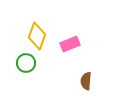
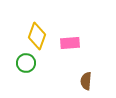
pink rectangle: moved 1 px up; rotated 18 degrees clockwise
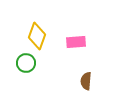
pink rectangle: moved 6 px right, 1 px up
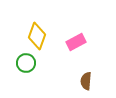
pink rectangle: rotated 24 degrees counterclockwise
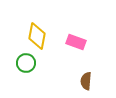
yellow diamond: rotated 8 degrees counterclockwise
pink rectangle: rotated 48 degrees clockwise
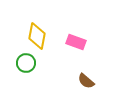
brown semicircle: rotated 54 degrees counterclockwise
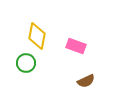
pink rectangle: moved 4 px down
brown semicircle: rotated 66 degrees counterclockwise
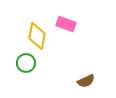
pink rectangle: moved 10 px left, 22 px up
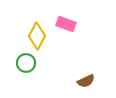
yellow diamond: rotated 16 degrees clockwise
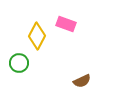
green circle: moved 7 px left
brown semicircle: moved 4 px left
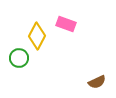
green circle: moved 5 px up
brown semicircle: moved 15 px right, 1 px down
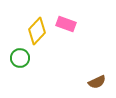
yellow diamond: moved 5 px up; rotated 16 degrees clockwise
green circle: moved 1 px right
